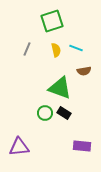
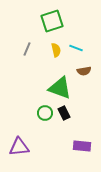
black rectangle: rotated 32 degrees clockwise
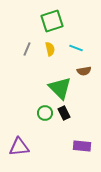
yellow semicircle: moved 6 px left, 1 px up
green triangle: rotated 25 degrees clockwise
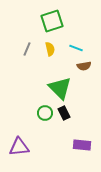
brown semicircle: moved 5 px up
purple rectangle: moved 1 px up
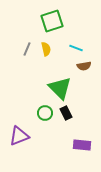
yellow semicircle: moved 4 px left
black rectangle: moved 2 px right
purple triangle: moved 11 px up; rotated 15 degrees counterclockwise
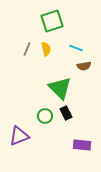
green circle: moved 3 px down
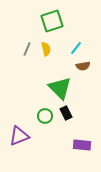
cyan line: rotated 72 degrees counterclockwise
brown semicircle: moved 1 px left
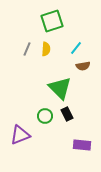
yellow semicircle: rotated 16 degrees clockwise
black rectangle: moved 1 px right, 1 px down
purple triangle: moved 1 px right, 1 px up
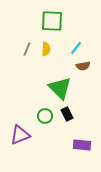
green square: rotated 20 degrees clockwise
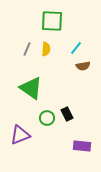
green triangle: moved 29 px left; rotated 10 degrees counterclockwise
green circle: moved 2 px right, 2 px down
purple rectangle: moved 1 px down
